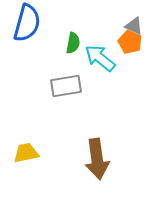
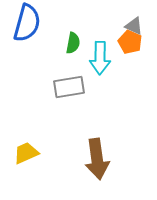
cyan arrow: rotated 128 degrees counterclockwise
gray rectangle: moved 3 px right, 1 px down
yellow trapezoid: rotated 12 degrees counterclockwise
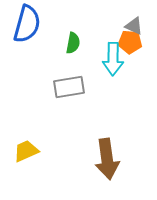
blue semicircle: moved 1 px down
orange pentagon: rotated 20 degrees counterclockwise
cyan arrow: moved 13 px right, 1 px down
yellow trapezoid: moved 2 px up
brown arrow: moved 10 px right
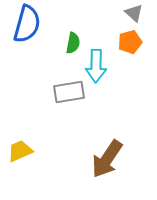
gray triangle: moved 13 px up; rotated 18 degrees clockwise
orange pentagon: rotated 20 degrees counterclockwise
cyan arrow: moved 17 px left, 7 px down
gray rectangle: moved 5 px down
yellow trapezoid: moved 6 px left
brown arrow: rotated 42 degrees clockwise
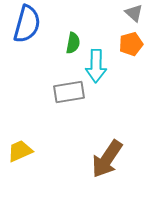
orange pentagon: moved 1 px right, 2 px down
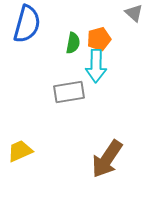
orange pentagon: moved 32 px left, 5 px up
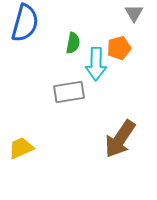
gray triangle: rotated 18 degrees clockwise
blue semicircle: moved 2 px left, 1 px up
orange pentagon: moved 20 px right, 9 px down
cyan arrow: moved 2 px up
yellow trapezoid: moved 1 px right, 3 px up
brown arrow: moved 13 px right, 20 px up
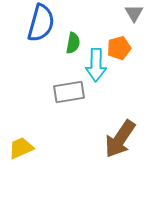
blue semicircle: moved 16 px right
cyan arrow: moved 1 px down
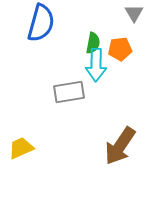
green semicircle: moved 20 px right
orange pentagon: moved 1 px right, 1 px down; rotated 10 degrees clockwise
brown arrow: moved 7 px down
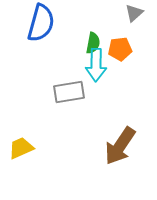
gray triangle: rotated 18 degrees clockwise
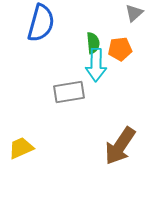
green semicircle: rotated 15 degrees counterclockwise
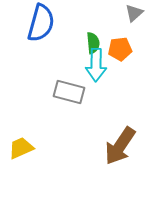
gray rectangle: rotated 24 degrees clockwise
